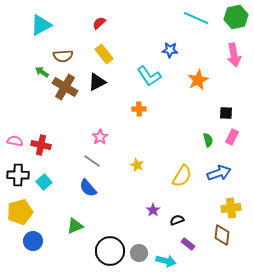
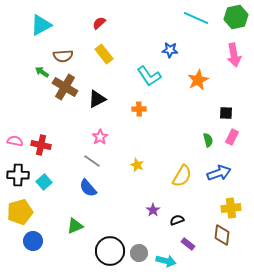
black triangle: moved 17 px down
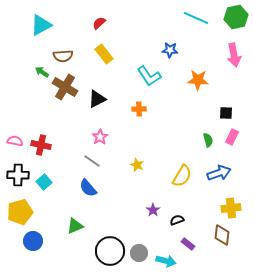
orange star: rotated 30 degrees clockwise
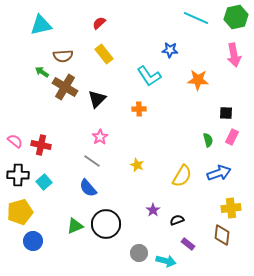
cyan triangle: rotated 15 degrees clockwise
black triangle: rotated 18 degrees counterclockwise
pink semicircle: rotated 28 degrees clockwise
black circle: moved 4 px left, 27 px up
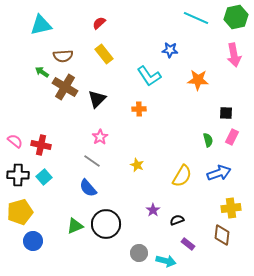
cyan square: moved 5 px up
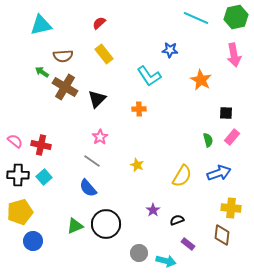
orange star: moved 3 px right; rotated 25 degrees clockwise
pink rectangle: rotated 14 degrees clockwise
yellow cross: rotated 12 degrees clockwise
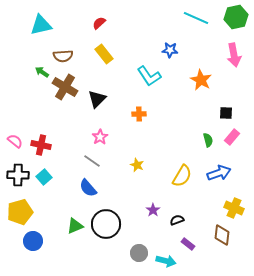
orange cross: moved 5 px down
yellow cross: moved 3 px right; rotated 18 degrees clockwise
